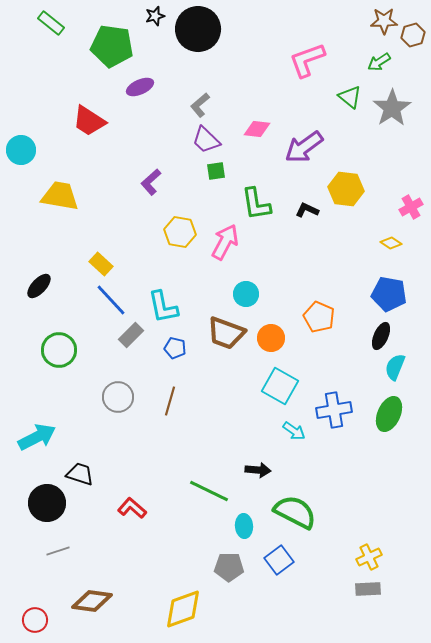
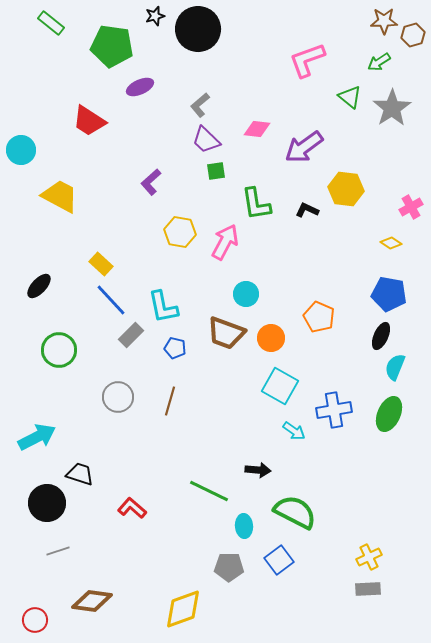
yellow trapezoid at (60, 196): rotated 18 degrees clockwise
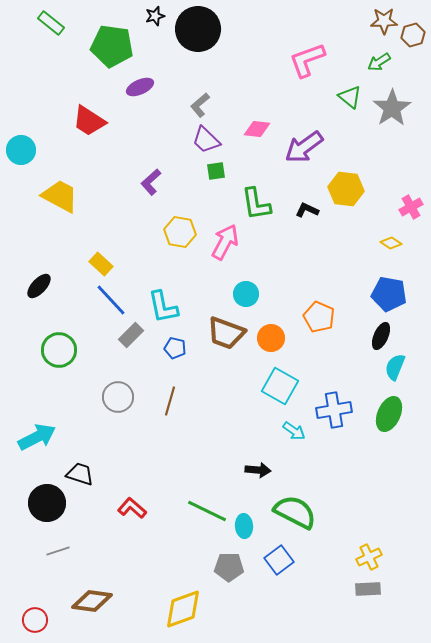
green line at (209, 491): moved 2 px left, 20 px down
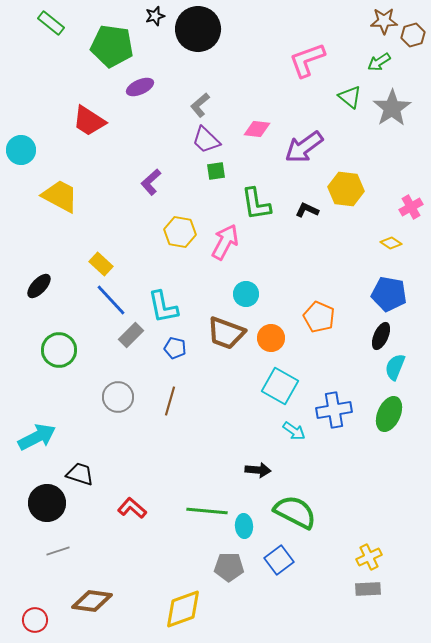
green line at (207, 511): rotated 21 degrees counterclockwise
